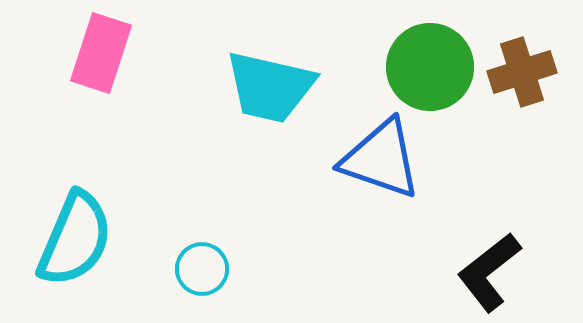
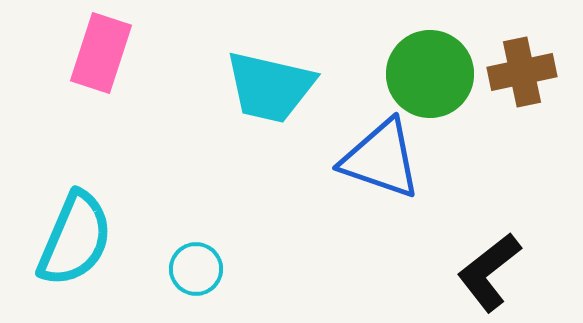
green circle: moved 7 px down
brown cross: rotated 6 degrees clockwise
cyan circle: moved 6 px left
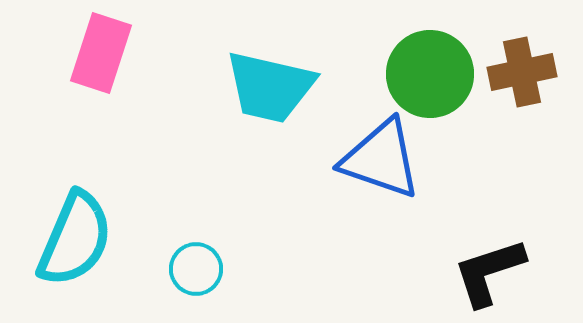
black L-shape: rotated 20 degrees clockwise
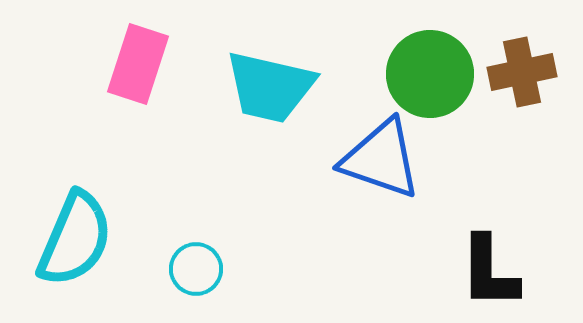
pink rectangle: moved 37 px right, 11 px down
black L-shape: rotated 72 degrees counterclockwise
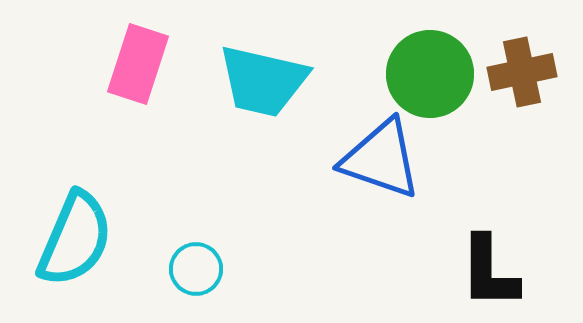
cyan trapezoid: moved 7 px left, 6 px up
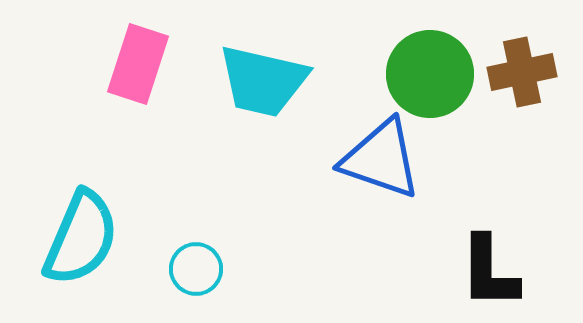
cyan semicircle: moved 6 px right, 1 px up
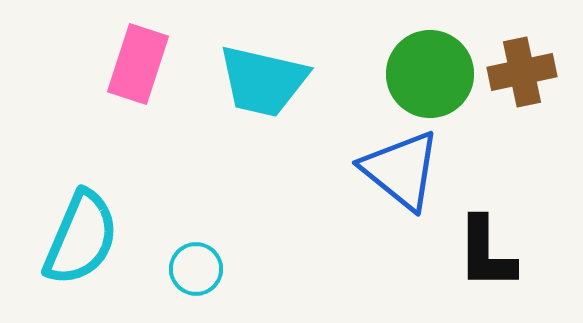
blue triangle: moved 20 px right, 11 px down; rotated 20 degrees clockwise
black L-shape: moved 3 px left, 19 px up
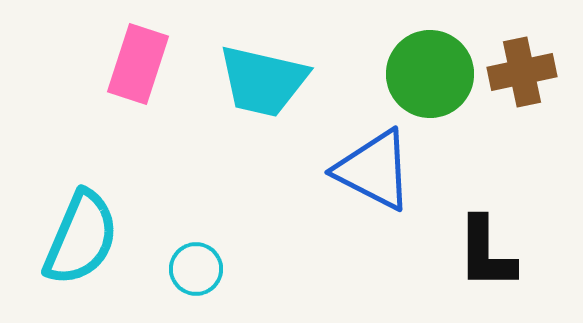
blue triangle: moved 27 px left; rotated 12 degrees counterclockwise
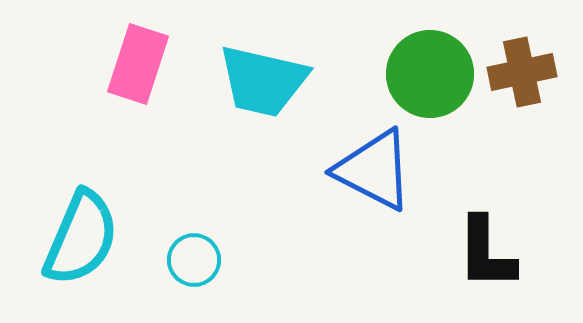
cyan circle: moved 2 px left, 9 px up
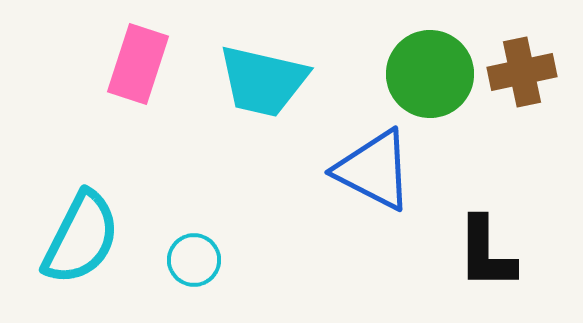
cyan semicircle: rotated 4 degrees clockwise
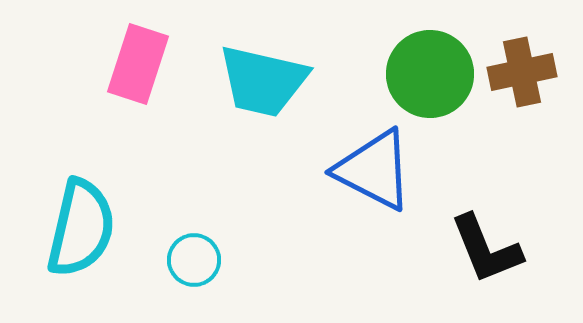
cyan semicircle: moved 10 px up; rotated 14 degrees counterclockwise
black L-shape: moved 4 px up; rotated 22 degrees counterclockwise
